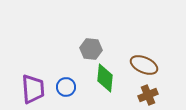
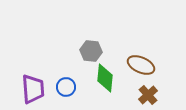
gray hexagon: moved 2 px down
brown ellipse: moved 3 px left
brown cross: rotated 18 degrees counterclockwise
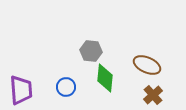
brown ellipse: moved 6 px right
purple trapezoid: moved 12 px left, 1 px down
brown cross: moved 5 px right
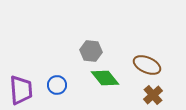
green diamond: rotated 44 degrees counterclockwise
blue circle: moved 9 px left, 2 px up
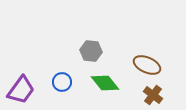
green diamond: moved 5 px down
blue circle: moved 5 px right, 3 px up
purple trapezoid: rotated 40 degrees clockwise
brown cross: rotated 12 degrees counterclockwise
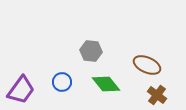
green diamond: moved 1 px right, 1 px down
brown cross: moved 4 px right
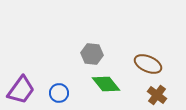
gray hexagon: moved 1 px right, 3 px down
brown ellipse: moved 1 px right, 1 px up
blue circle: moved 3 px left, 11 px down
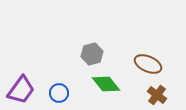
gray hexagon: rotated 20 degrees counterclockwise
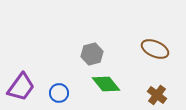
brown ellipse: moved 7 px right, 15 px up
purple trapezoid: moved 3 px up
